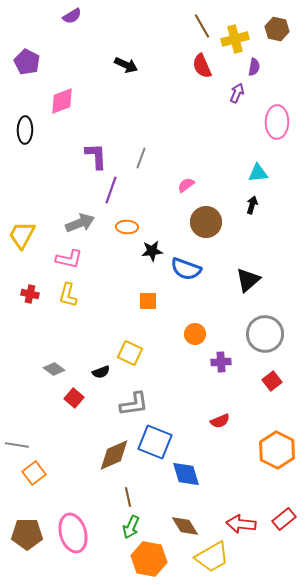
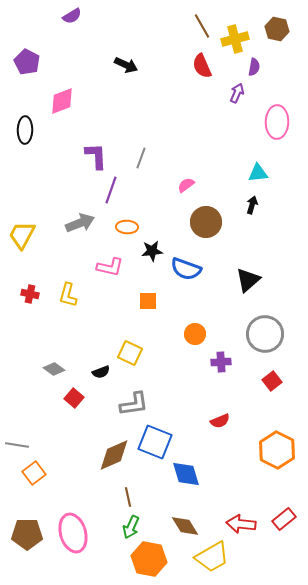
pink L-shape at (69, 259): moved 41 px right, 8 px down
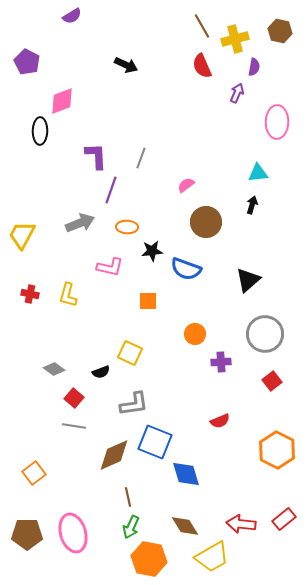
brown hexagon at (277, 29): moved 3 px right, 2 px down
black ellipse at (25, 130): moved 15 px right, 1 px down
gray line at (17, 445): moved 57 px right, 19 px up
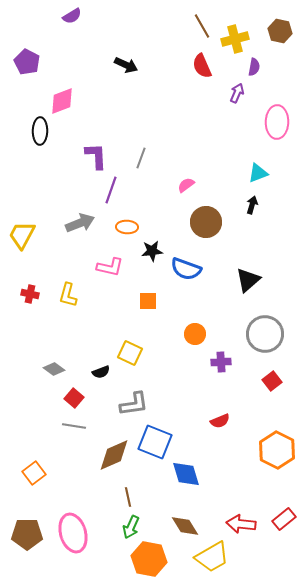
cyan triangle at (258, 173): rotated 15 degrees counterclockwise
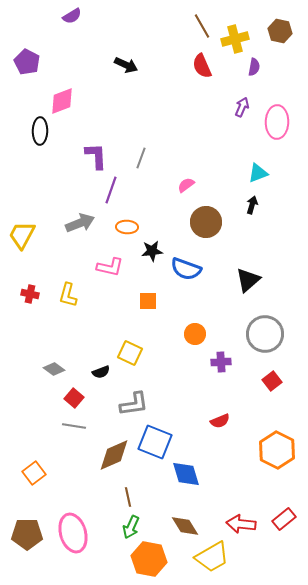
purple arrow at (237, 93): moved 5 px right, 14 px down
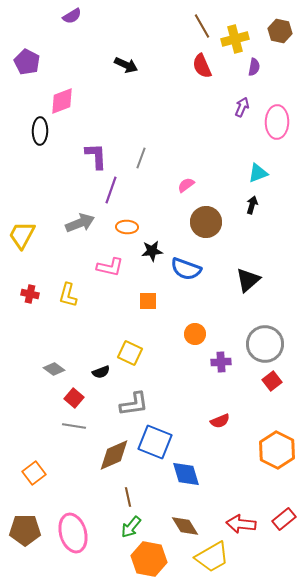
gray circle at (265, 334): moved 10 px down
green arrow at (131, 527): rotated 15 degrees clockwise
brown pentagon at (27, 534): moved 2 px left, 4 px up
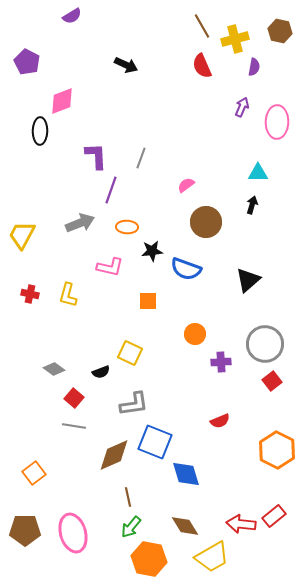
cyan triangle at (258, 173): rotated 20 degrees clockwise
red rectangle at (284, 519): moved 10 px left, 3 px up
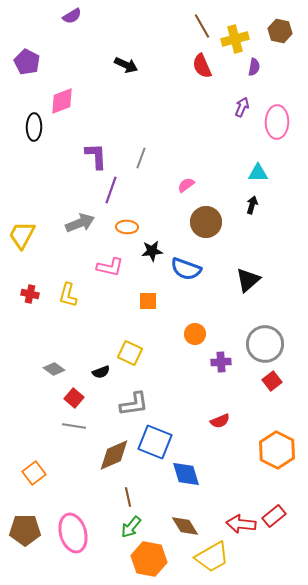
black ellipse at (40, 131): moved 6 px left, 4 px up
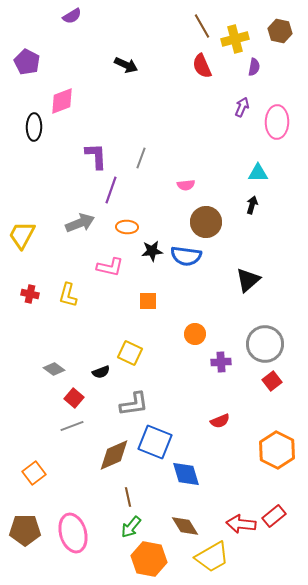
pink semicircle at (186, 185): rotated 150 degrees counterclockwise
blue semicircle at (186, 269): moved 13 px up; rotated 12 degrees counterclockwise
gray line at (74, 426): moved 2 px left; rotated 30 degrees counterclockwise
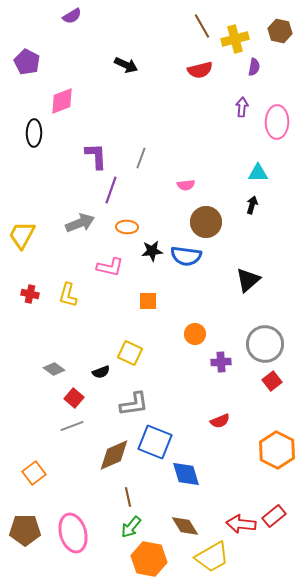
red semicircle at (202, 66): moved 2 px left, 4 px down; rotated 80 degrees counterclockwise
purple arrow at (242, 107): rotated 18 degrees counterclockwise
black ellipse at (34, 127): moved 6 px down
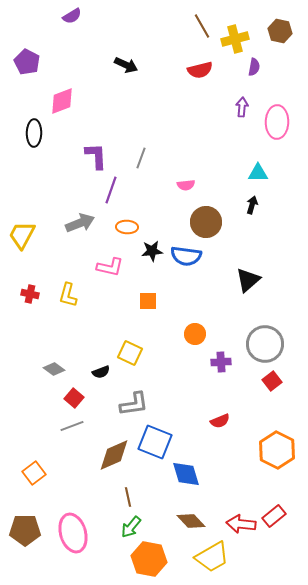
brown diamond at (185, 526): moved 6 px right, 5 px up; rotated 12 degrees counterclockwise
